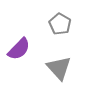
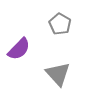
gray triangle: moved 1 px left, 6 px down
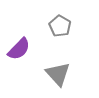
gray pentagon: moved 2 px down
